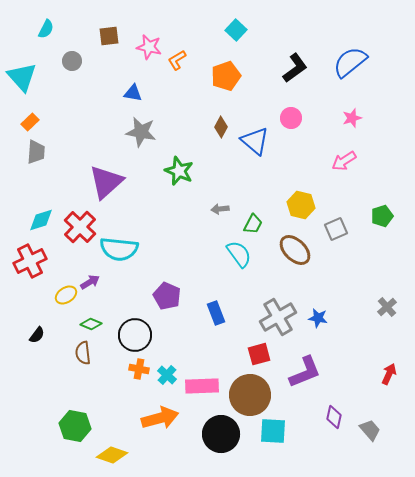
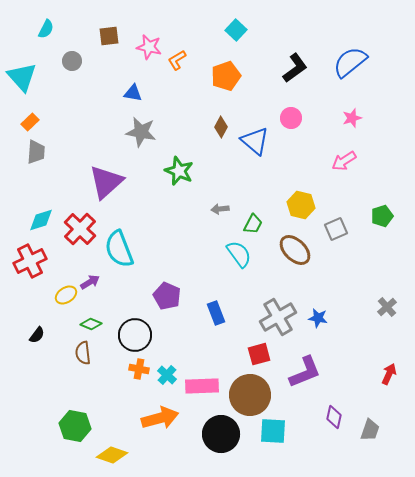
red cross at (80, 227): moved 2 px down
cyan semicircle at (119, 249): rotated 63 degrees clockwise
gray trapezoid at (370, 430): rotated 60 degrees clockwise
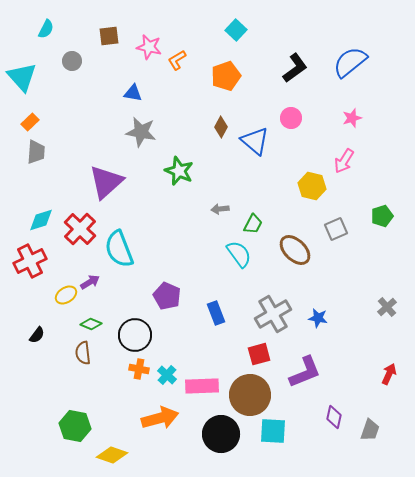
pink arrow at (344, 161): rotated 25 degrees counterclockwise
yellow hexagon at (301, 205): moved 11 px right, 19 px up
gray cross at (278, 317): moved 5 px left, 3 px up
